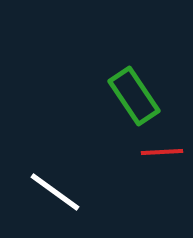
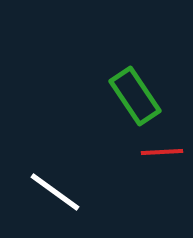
green rectangle: moved 1 px right
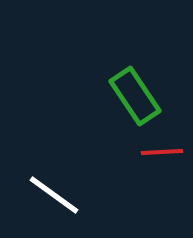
white line: moved 1 px left, 3 px down
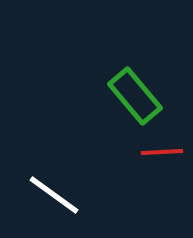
green rectangle: rotated 6 degrees counterclockwise
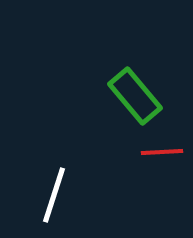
white line: rotated 72 degrees clockwise
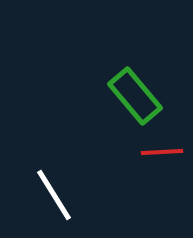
white line: rotated 50 degrees counterclockwise
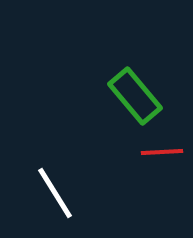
white line: moved 1 px right, 2 px up
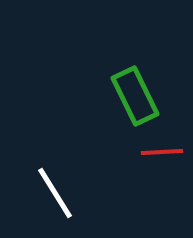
green rectangle: rotated 14 degrees clockwise
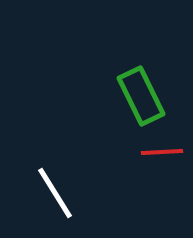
green rectangle: moved 6 px right
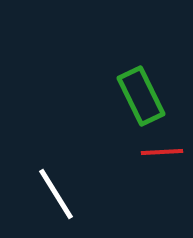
white line: moved 1 px right, 1 px down
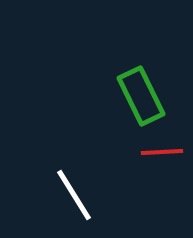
white line: moved 18 px right, 1 px down
